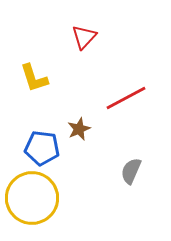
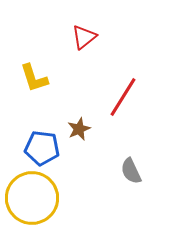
red triangle: rotated 8 degrees clockwise
red line: moved 3 px left, 1 px up; rotated 30 degrees counterclockwise
gray semicircle: rotated 48 degrees counterclockwise
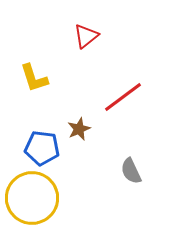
red triangle: moved 2 px right, 1 px up
red line: rotated 21 degrees clockwise
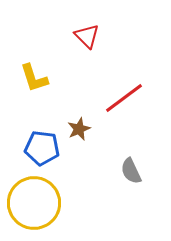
red triangle: moved 1 px right; rotated 36 degrees counterclockwise
red line: moved 1 px right, 1 px down
yellow circle: moved 2 px right, 5 px down
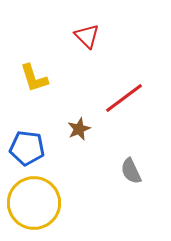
blue pentagon: moved 15 px left
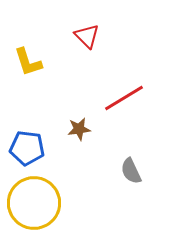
yellow L-shape: moved 6 px left, 16 px up
red line: rotated 6 degrees clockwise
brown star: rotated 15 degrees clockwise
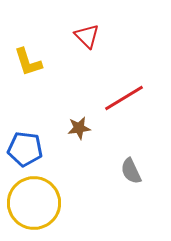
brown star: moved 1 px up
blue pentagon: moved 2 px left, 1 px down
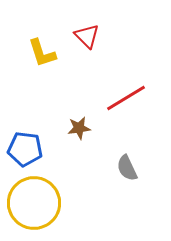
yellow L-shape: moved 14 px right, 9 px up
red line: moved 2 px right
gray semicircle: moved 4 px left, 3 px up
